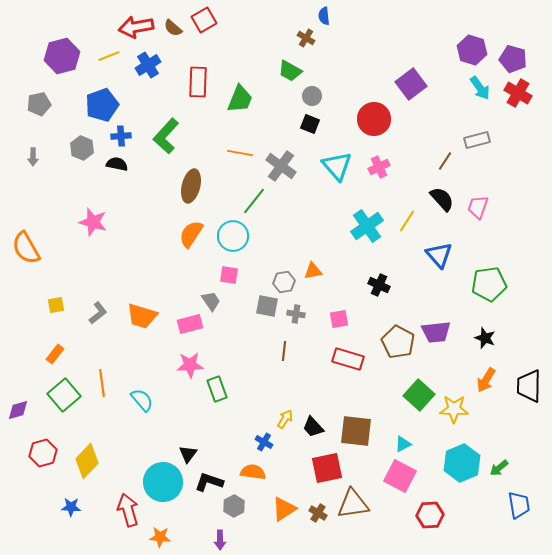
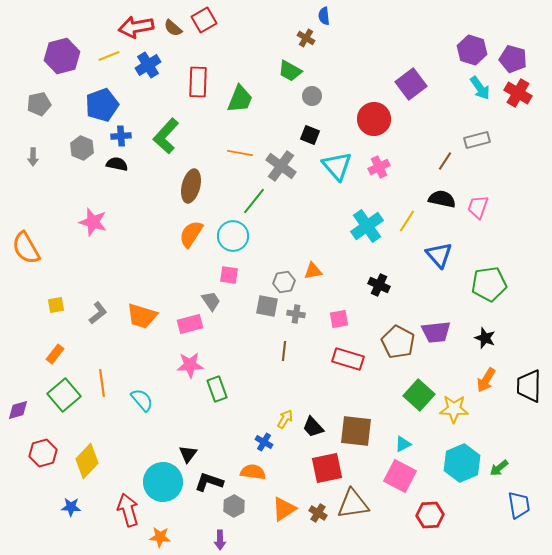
black square at (310, 124): moved 11 px down
black semicircle at (442, 199): rotated 36 degrees counterclockwise
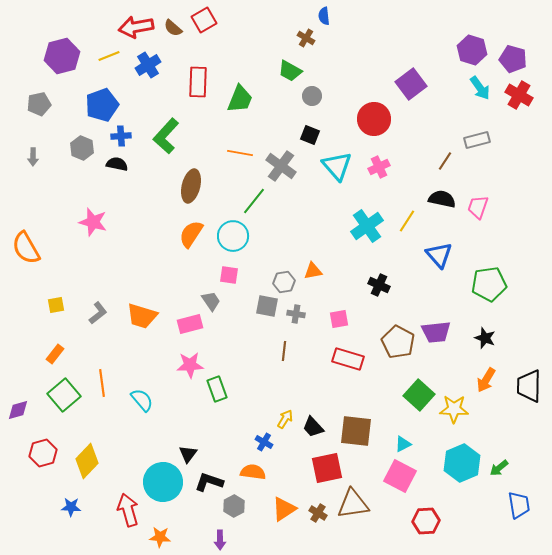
red cross at (518, 93): moved 1 px right, 2 px down
red hexagon at (430, 515): moved 4 px left, 6 px down
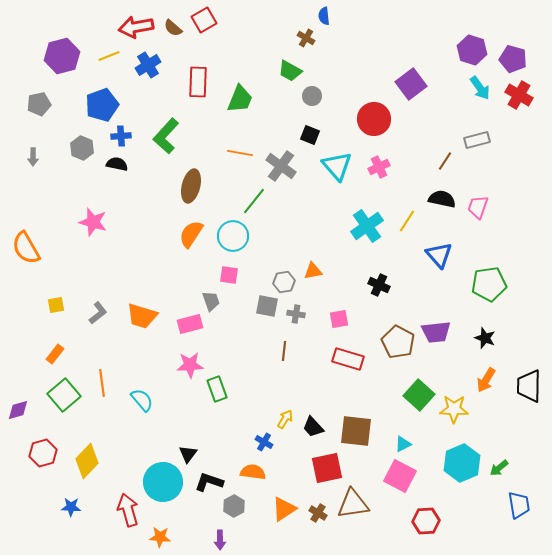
gray trapezoid at (211, 301): rotated 15 degrees clockwise
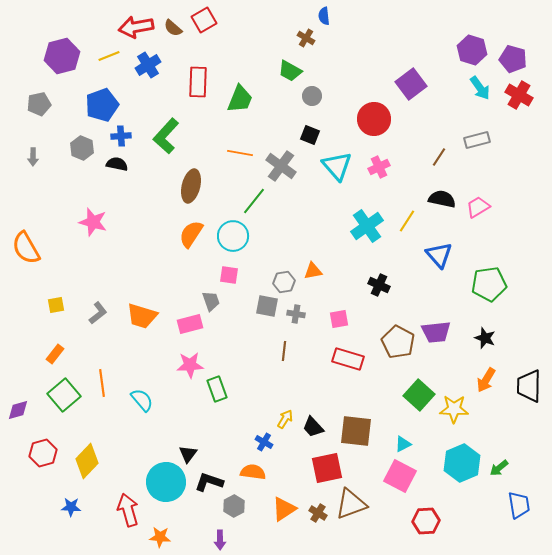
brown line at (445, 161): moved 6 px left, 4 px up
pink trapezoid at (478, 207): rotated 40 degrees clockwise
cyan circle at (163, 482): moved 3 px right
brown triangle at (353, 504): moved 2 px left; rotated 12 degrees counterclockwise
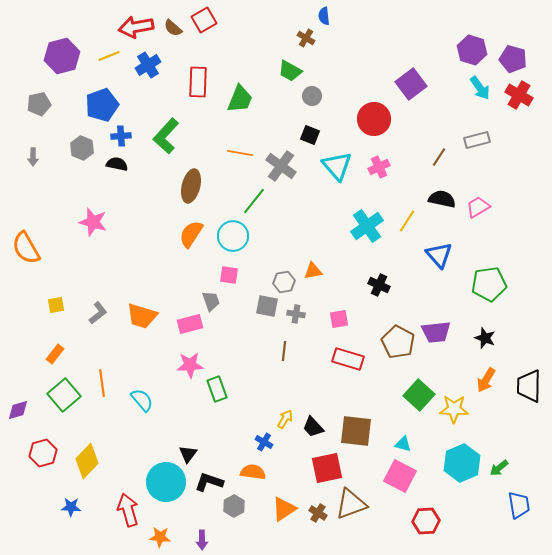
cyan triangle at (403, 444): rotated 42 degrees clockwise
purple arrow at (220, 540): moved 18 px left
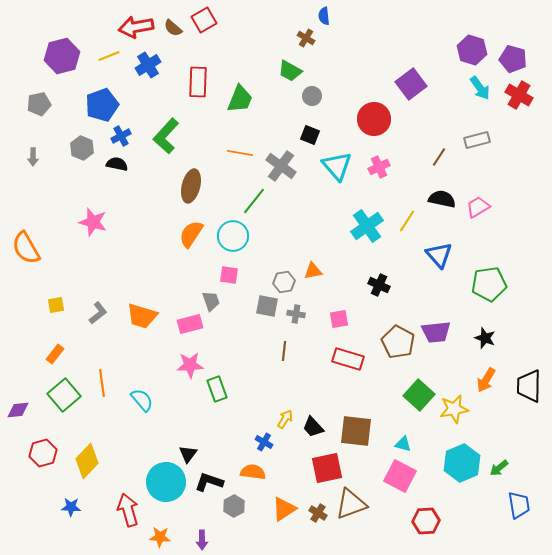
blue cross at (121, 136): rotated 24 degrees counterclockwise
yellow star at (454, 409): rotated 12 degrees counterclockwise
purple diamond at (18, 410): rotated 10 degrees clockwise
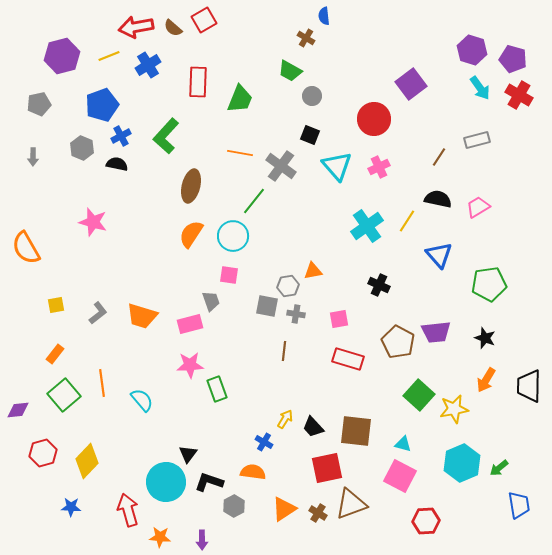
black semicircle at (442, 199): moved 4 px left
gray hexagon at (284, 282): moved 4 px right, 4 px down
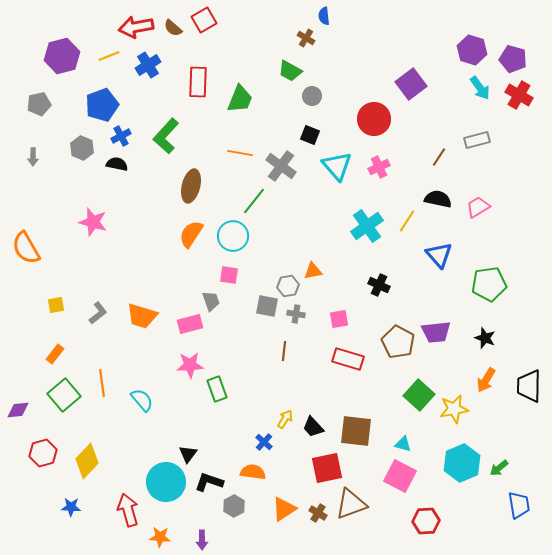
blue cross at (264, 442): rotated 12 degrees clockwise
